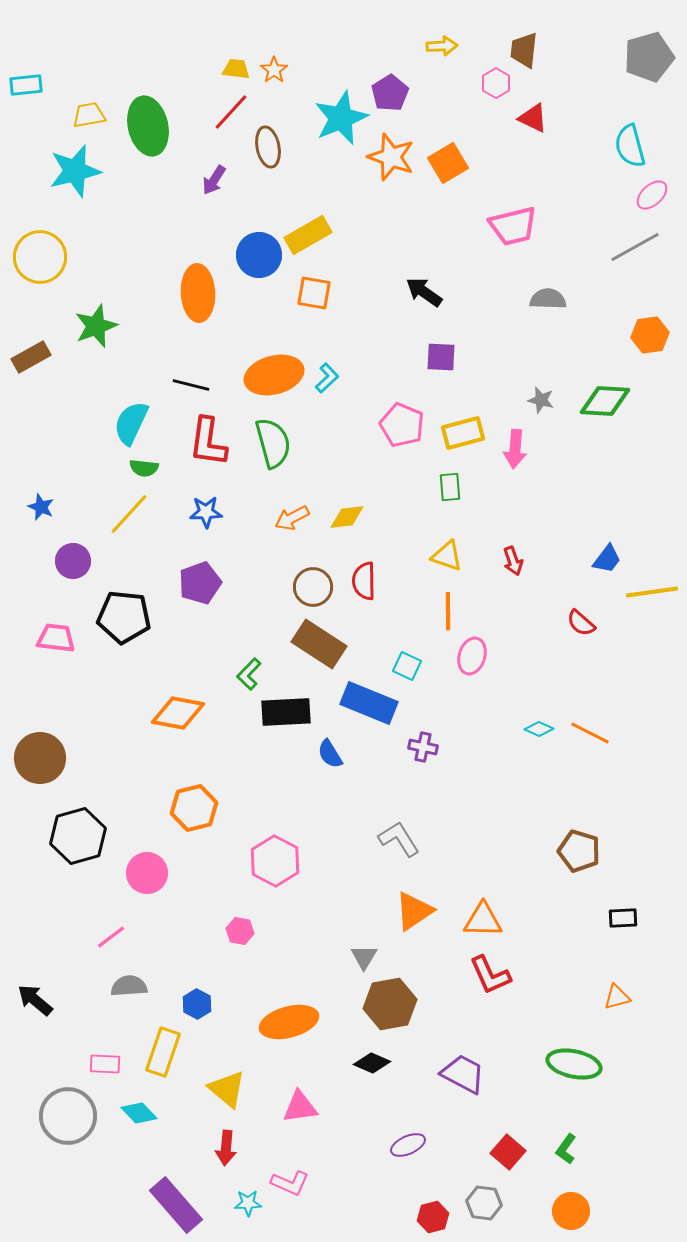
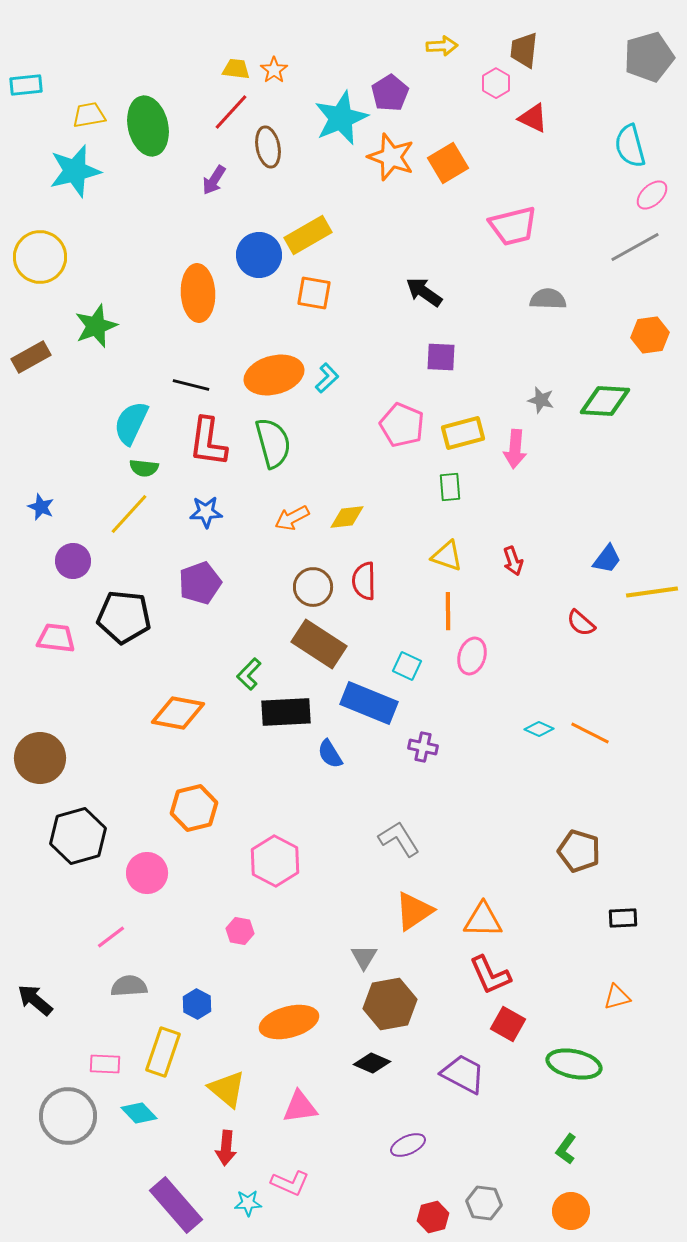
red square at (508, 1152): moved 128 px up; rotated 12 degrees counterclockwise
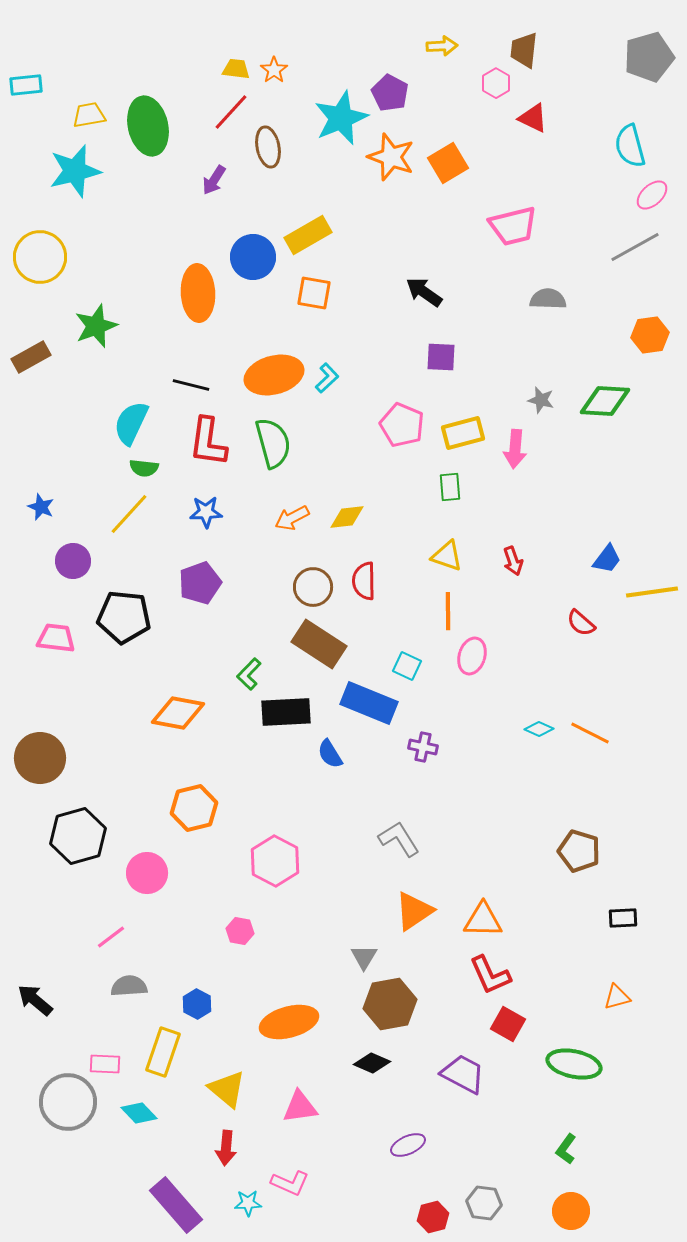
purple pentagon at (390, 93): rotated 12 degrees counterclockwise
blue circle at (259, 255): moved 6 px left, 2 px down
gray circle at (68, 1116): moved 14 px up
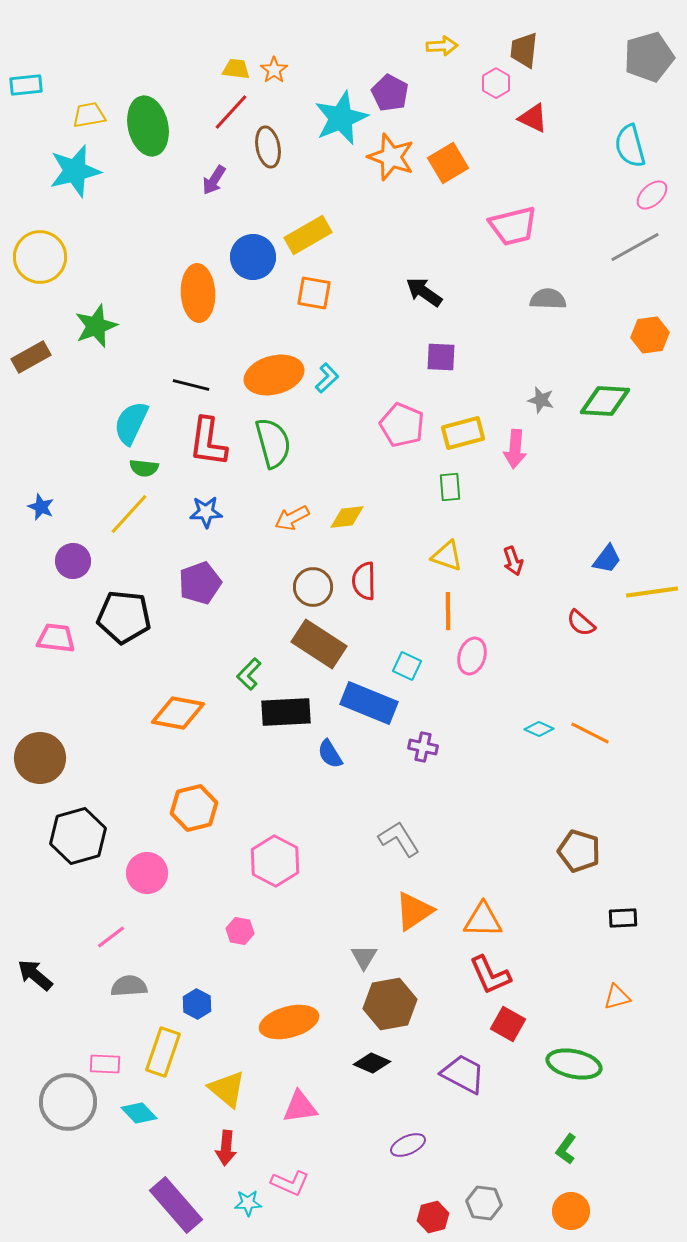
black arrow at (35, 1000): moved 25 px up
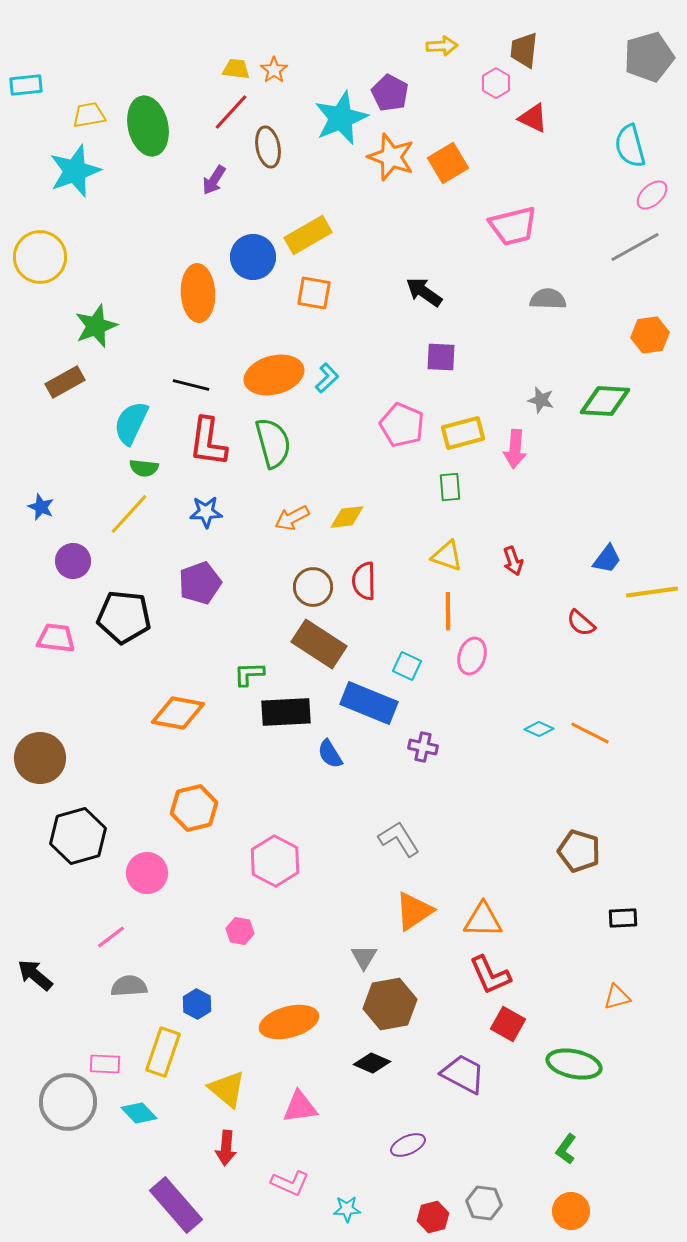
cyan star at (75, 171): rotated 6 degrees counterclockwise
brown rectangle at (31, 357): moved 34 px right, 25 px down
green L-shape at (249, 674): rotated 44 degrees clockwise
cyan star at (248, 1203): moved 99 px right, 6 px down
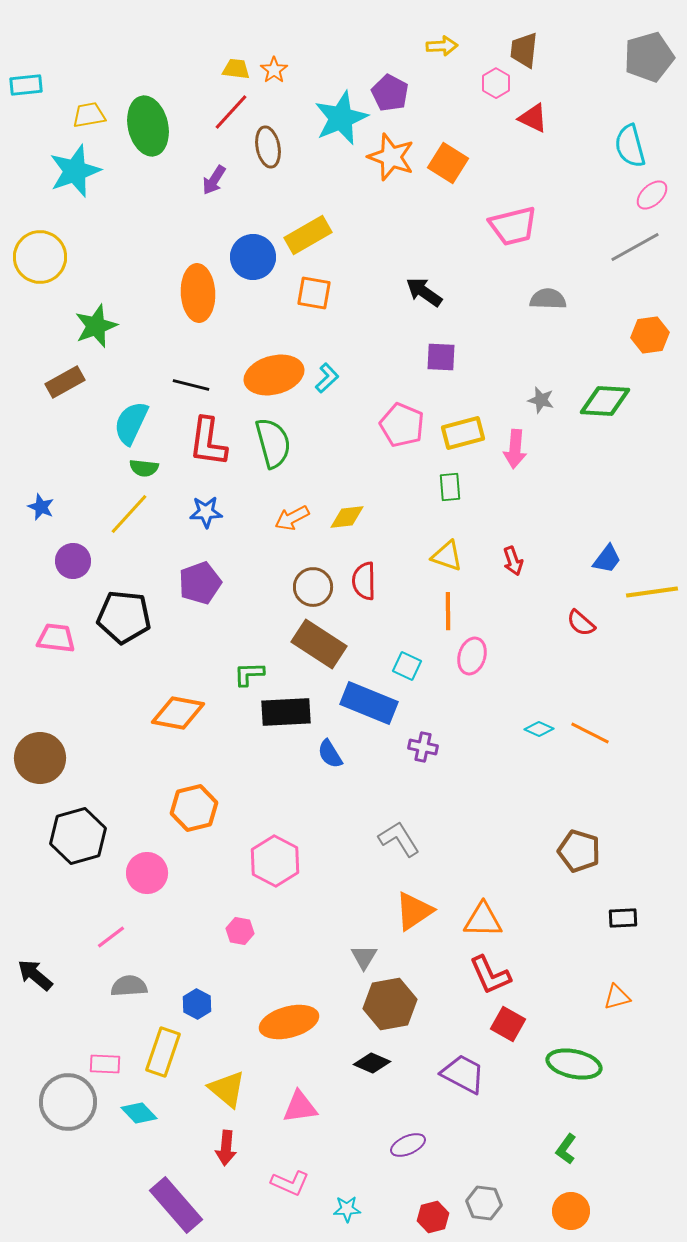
orange square at (448, 163): rotated 27 degrees counterclockwise
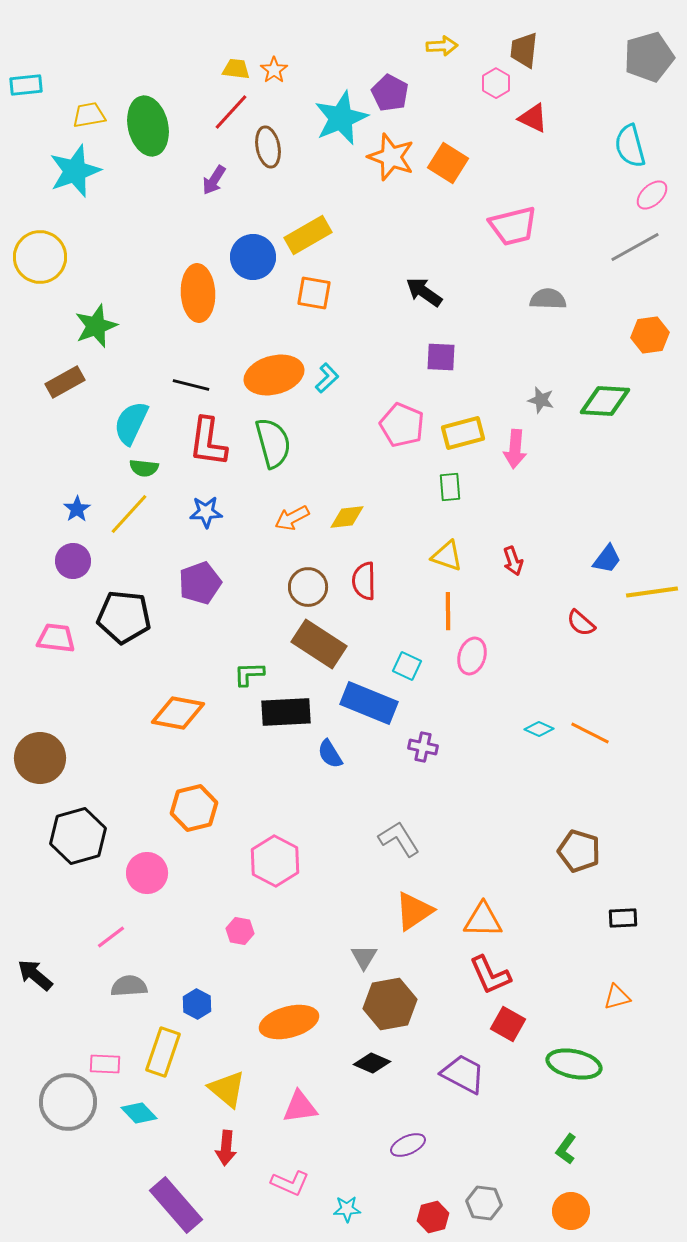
blue star at (41, 507): moved 36 px right, 2 px down; rotated 16 degrees clockwise
brown circle at (313, 587): moved 5 px left
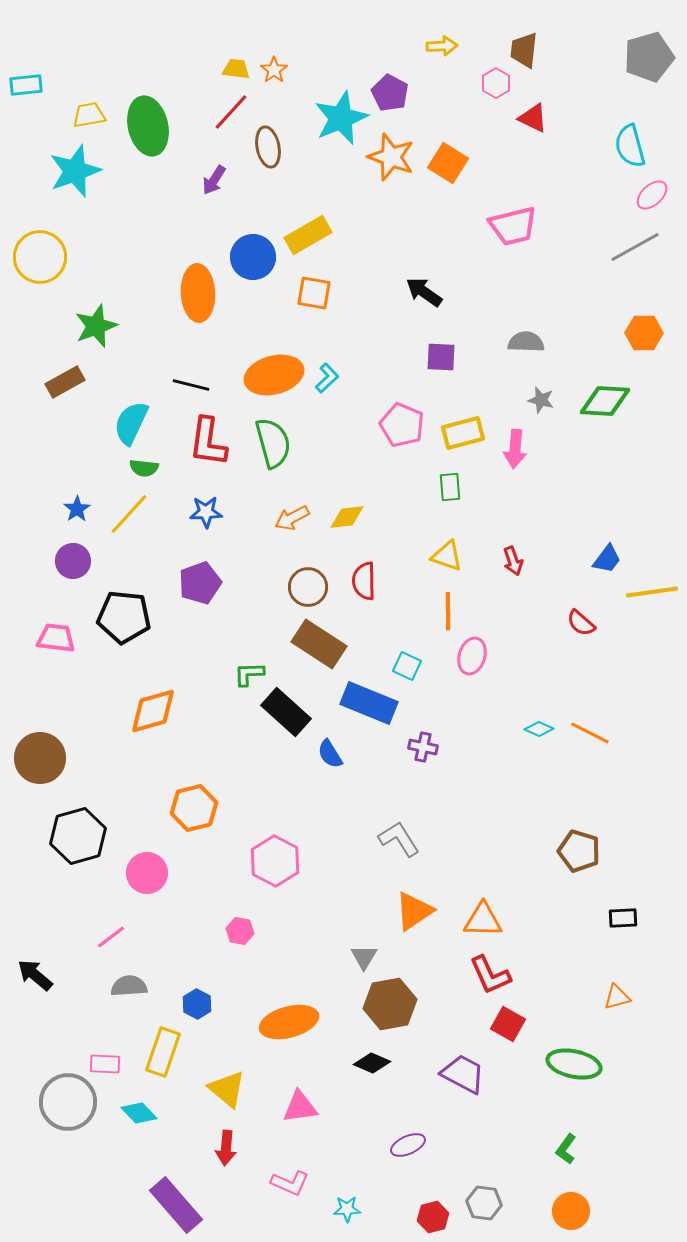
gray semicircle at (548, 299): moved 22 px left, 43 px down
orange hexagon at (650, 335): moved 6 px left, 2 px up; rotated 9 degrees clockwise
black rectangle at (286, 712): rotated 45 degrees clockwise
orange diamond at (178, 713): moved 25 px left, 2 px up; rotated 26 degrees counterclockwise
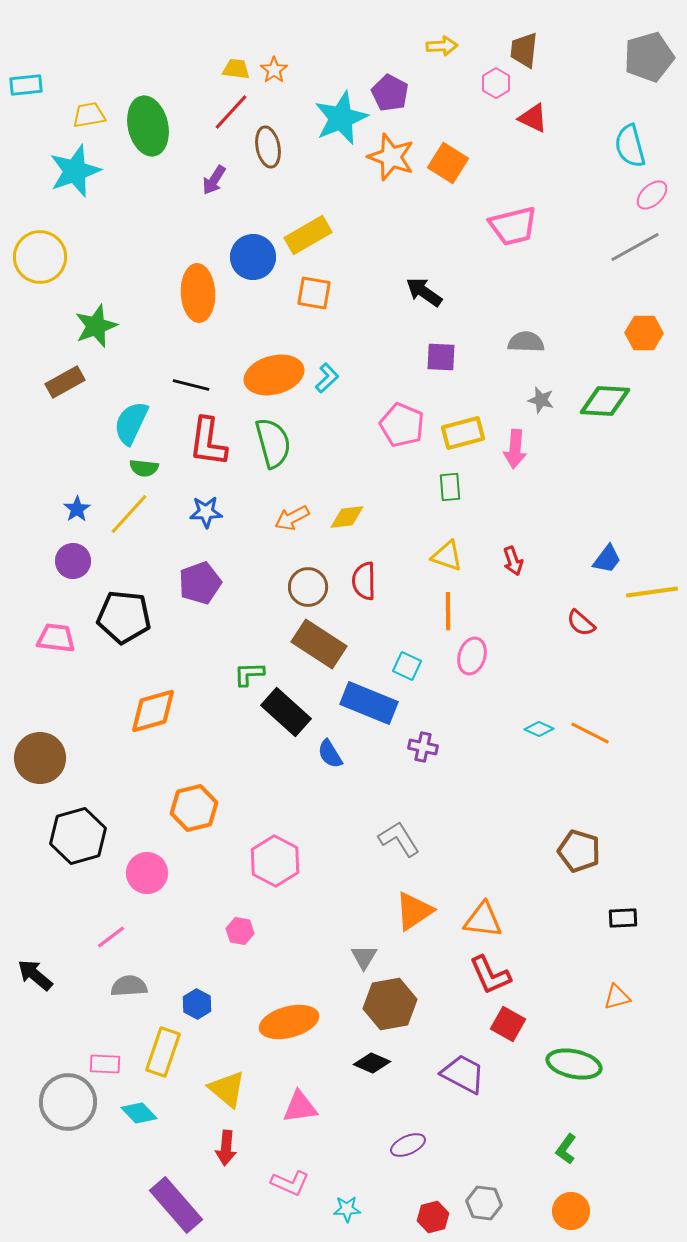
orange triangle at (483, 920): rotated 6 degrees clockwise
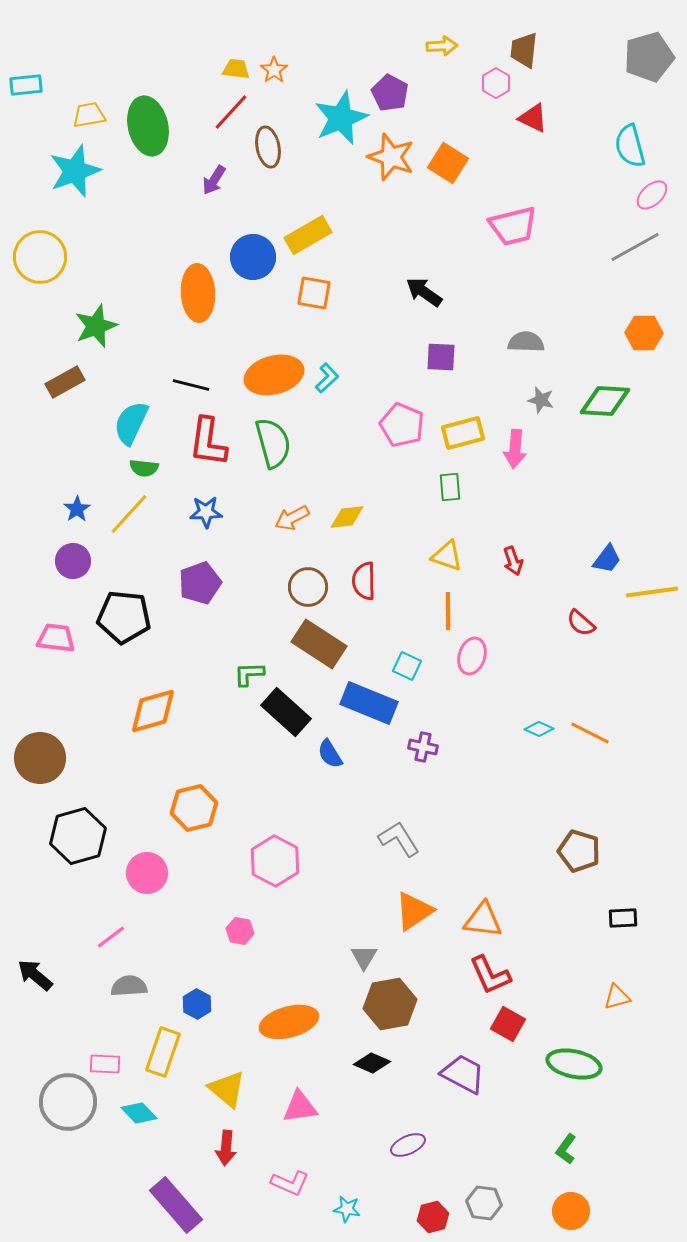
cyan star at (347, 1209): rotated 12 degrees clockwise
